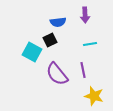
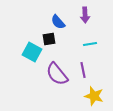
blue semicircle: rotated 56 degrees clockwise
black square: moved 1 px left, 1 px up; rotated 16 degrees clockwise
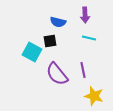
blue semicircle: rotated 35 degrees counterclockwise
black square: moved 1 px right, 2 px down
cyan line: moved 1 px left, 6 px up; rotated 24 degrees clockwise
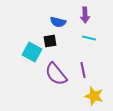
purple semicircle: moved 1 px left
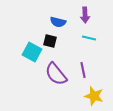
black square: rotated 24 degrees clockwise
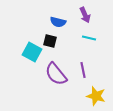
purple arrow: rotated 21 degrees counterclockwise
yellow star: moved 2 px right
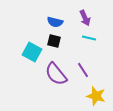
purple arrow: moved 3 px down
blue semicircle: moved 3 px left
black square: moved 4 px right
purple line: rotated 21 degrees counterclockwise
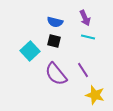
cyan line: moved 1 px left, 1 px up
cyan square: moved 2 px left, 1 px up; rotated 18 degrees clockwise
yellow star: moved 1 px left, 1 px up
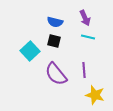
purple line: moved 1 px right; rotated 28 degrees clockwise
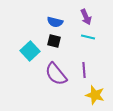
purple arrow: moved 1 px right, 1 px up
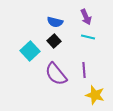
black square: rotated 32 degrees clockwise
